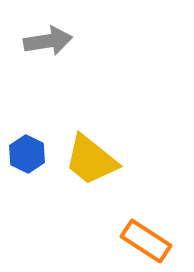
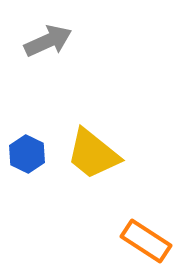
gray arrow: rotated 15 degrees counterclockwise
yellow trapezoid: moved 2 px right, 6 px up
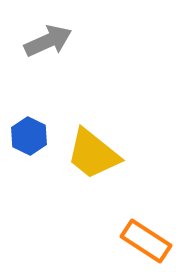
blue hexagon: moved 2 px right, 18 px up
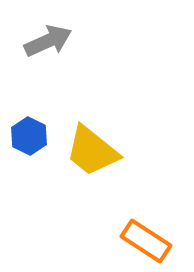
yellow trapezoid: moved 1 px left, 3 px up
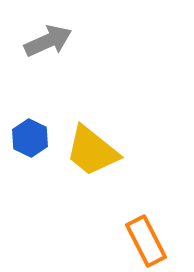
blue hexagon: moved 1 px right, 2 px down
orange rectangle: rotated 30 degrees clockwise
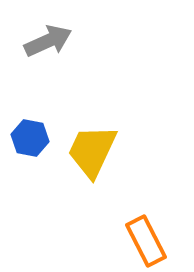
blue hexagon: rotated 15 degrees counterclockwise
yellow trapezoid: rotated 76 degrees clockwise
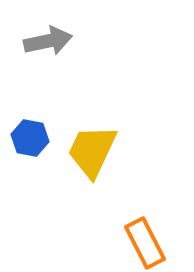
gray arrow: rotated 12 degrees clockwise
orange rectangle: moved 1 px left, 2 px down
